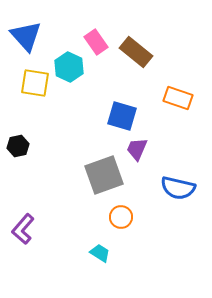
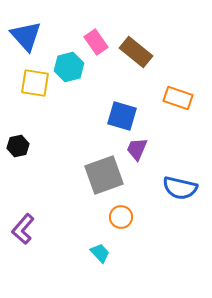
cyan hexagon: rotated 20 degrees clockwise
blue semicircle: moved 2 px right
cyan trapezoid: rotated 15 degrees clockwise
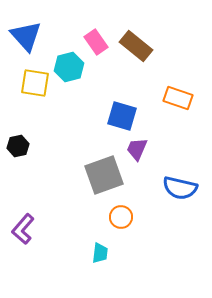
brown rectangle: moved 6 px up
cyan trapezoid: rotated 50 degrees clockwise
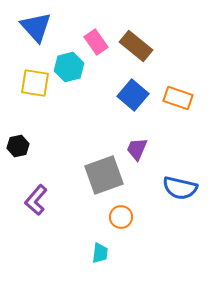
blue triangle: moved 10 px right, 9 px up
blue square: moved 11 px right, 21 px up; rotated 24 degrees clockwise
purple L-shape: moved 13 px right, 29 px up
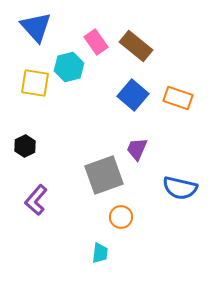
black hexagon: moved 7 px right; rotated 15 degrees counterclockwise
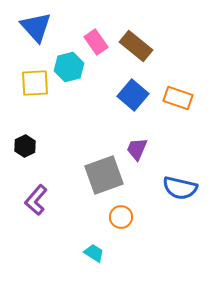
yellow square: rotated 12 degrees counterclockwise
cyan trapezoid: moved 6 px left; rotated 65 degrees counterclockwise
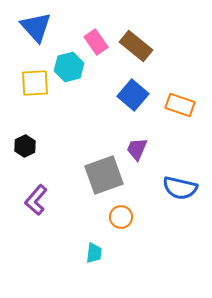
orange rectangle: moved 2 px right, 7 px down
cyan trapezoid: rotated 65 degrees clockwise
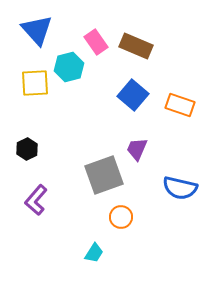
blue triangle: moved 1 px right, 3 px down
brown rectangle: rotated 16 degrees counterclockwise
black hexagon: moved 2 px right, 3 px down
cyan trapezoid: rotated 25 degrees clockwise
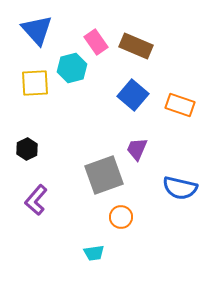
cyan hexagon: moved 3 px right, 1 px down
cyan trapezoid: rotated 50 degrees clockwise
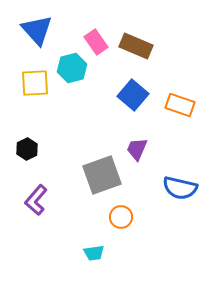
gray square: moved 2 px left
